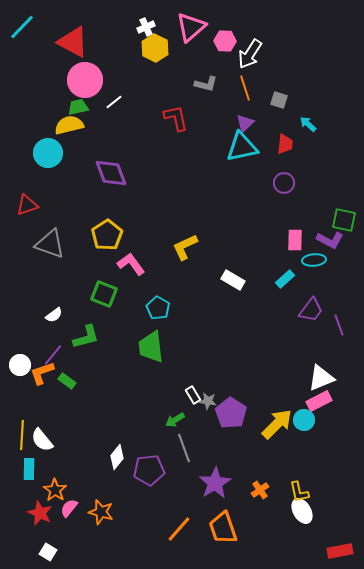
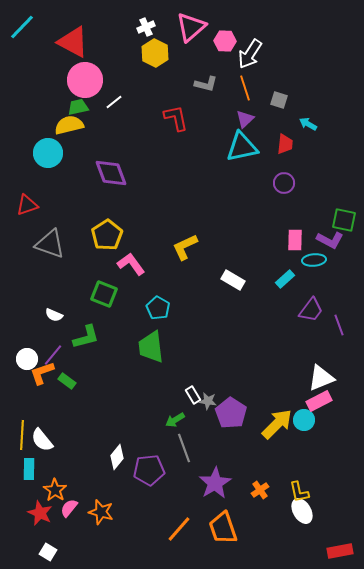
yellow hexagon at (155, 48): moved 5 px down
purple triangle at (245, 123): moved 4 px up
cyan arrow at (308, 124): rotated 12 degrees counterclockwise
white semicircle at (54, 315): rotated 60 degrees clockwise
white circle at (20, 365): moved 7 px right, 6 px up
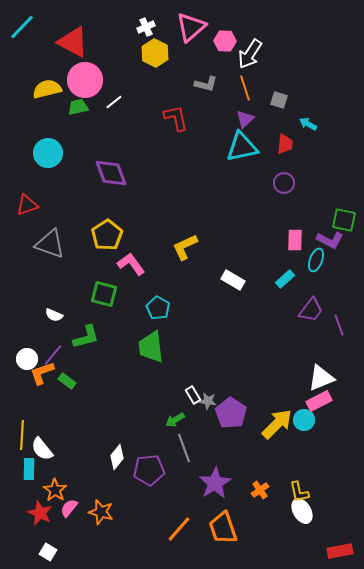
yellow semicircle at (69, 125): moved 22 px left, 36 px up
cyan ellipse at (314, 260): moved 2 px right; rotated 65 degrees counterclockwise
green square at (104, 294): rotated 8 degrees counterclockwise
white semicircle at (42, 440): moved 9 px down
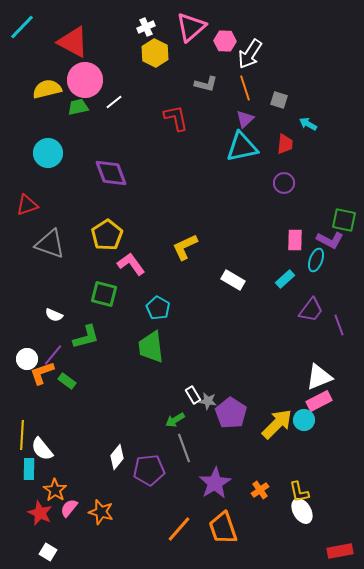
white triangle at (321, 378): moved 2 px left, 1 px up
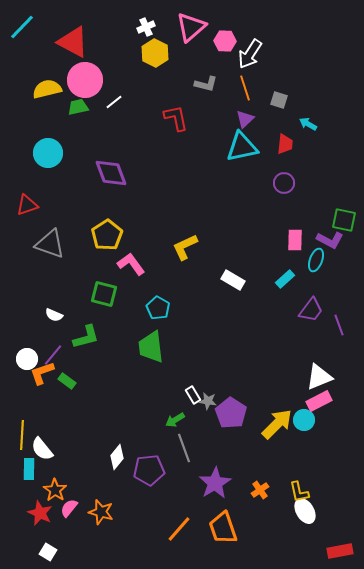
white ellipse at (302, 511): moved 3 px right
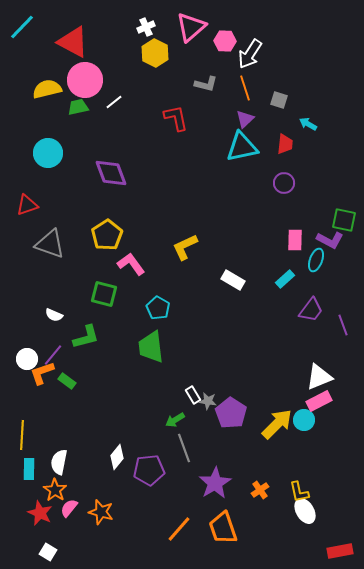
purple line at (339, 325): moved 4 px right
white semicircle at (42, 449): moved 17 px right, 13 px down; rotated 50 degrees clockwise
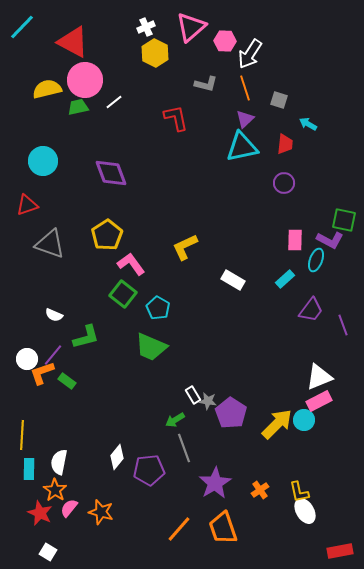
cyan circle at (48, 153): moved 5 px left, 8 px down
green square at (104, 294): moved 19 px right; rotated 24 degrees clockwise
green trapezoid at (151, 347): rotated 60 degrees counterclockwise
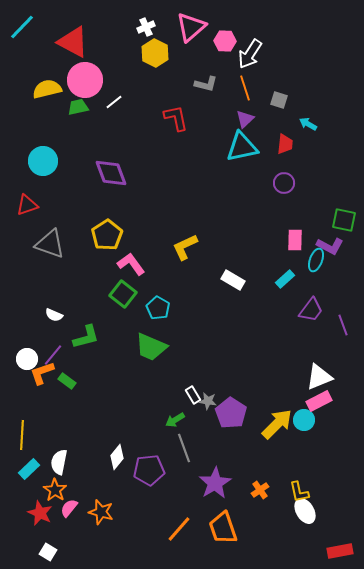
purple L-shape at (330, 240): moved 6 px down
cyan rectangle at (29, 469): rotated 45 degrees clockwise
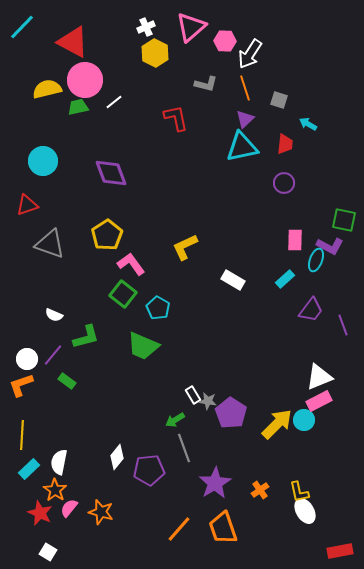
green trapezoid at (151, 347): moved 8 px left, 1 px up
orange L-shape at (42, 373): moved 21 px left, 12 px down
